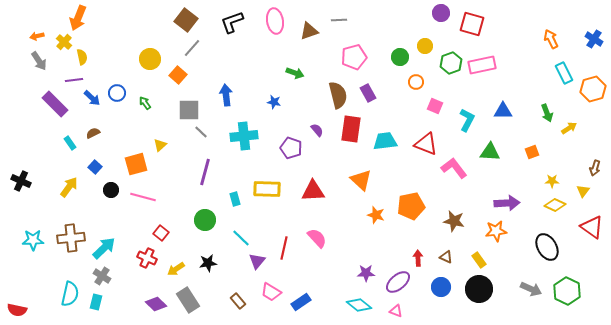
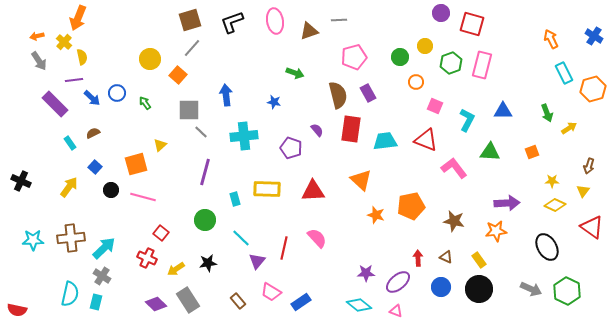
brown square at (186, 20): moved 4 px right; rotated 35 degrees clockwise
blue cross at (594, 39): moved 3 px up
pink rectangle at (482, 65): rotated 64 degrees counterclockwise
red triangle at (426, 144): moved 4 px up
brown arrow at (595, 168): moved 6 px left, 2 px up
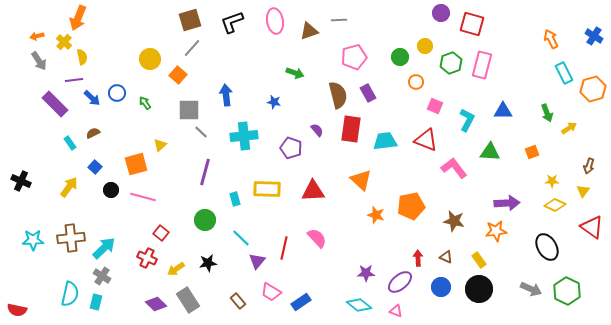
purple ellipse at (398, 282): moved 2 px right
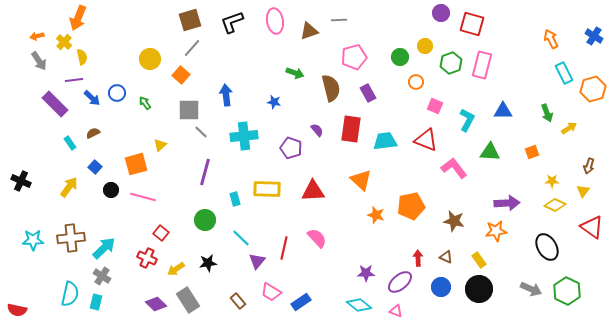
orange square at (178, 75): moved 3 px right
brown semicircle at (338, 95): moved 7 px left, 7 px up
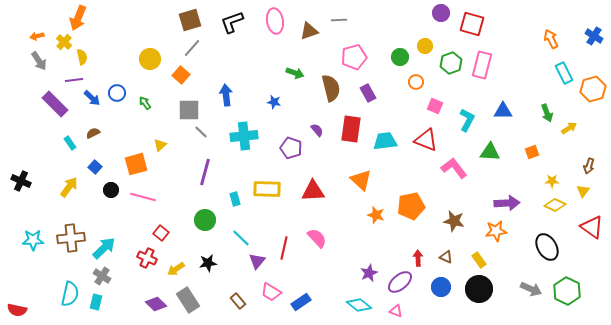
purple star at (366, 273): moved 3 px right; rotated 24 degrees counterclockwise
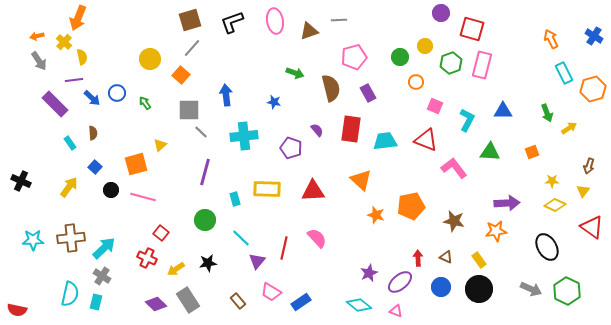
red square at (472, 24): moved 5 px down
brown semicircle at (93, 133): rotated 112 degrees clockwise
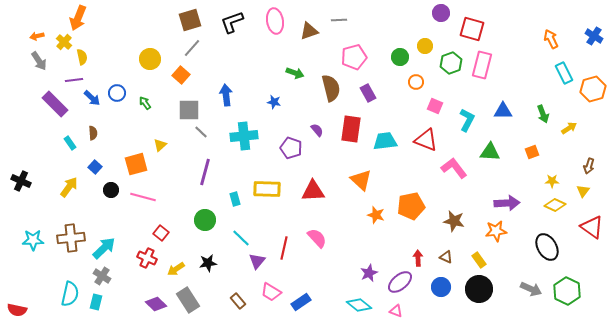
green arrow at (547, 113): moved 4 px left, 1 px down
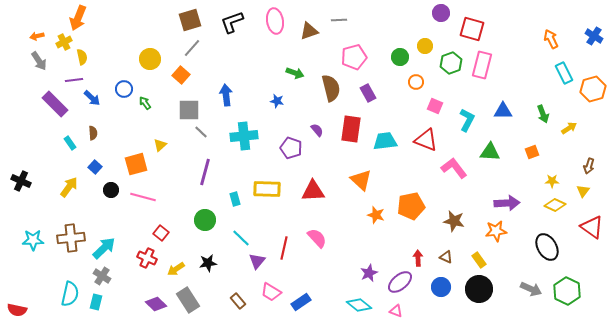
yellow cross at (64, 42): rotated 21 degrees clockwise
blue circle at (117, 93): moved 7 px right, 4 px up
blue star at (274, 102): moved 3 px right, 1 px up
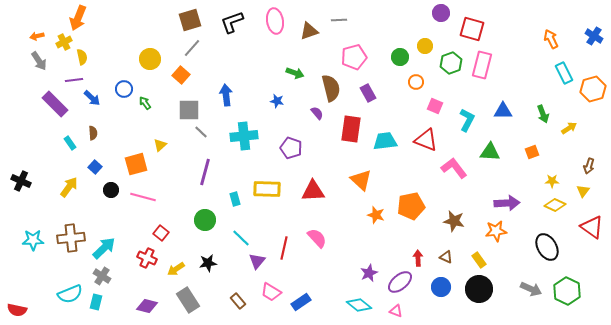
purple semicircle at (317, 130): moved 17 px up
cyan semicircle at (70, 294): rotated 55 degrees clockwise
purple diamond at (156, 304): moved 9 px left, 2 px down; rotated 30 degrees counterclockwise
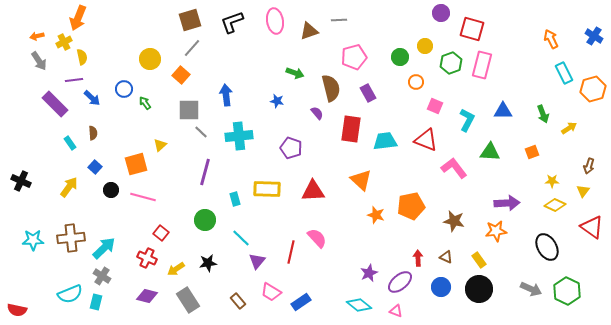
cyan cross at (244, 136): moved 5 px left
red line at (284, 248): moved 7 px right, 4 px down
purple diamond at (147, 306): moved 10 px up
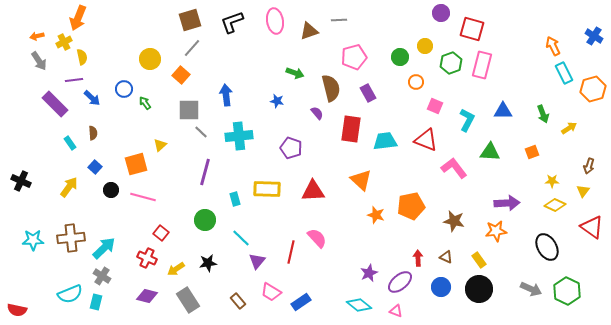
orange arrow at (551, 39): moved 2 px right, 7 px down
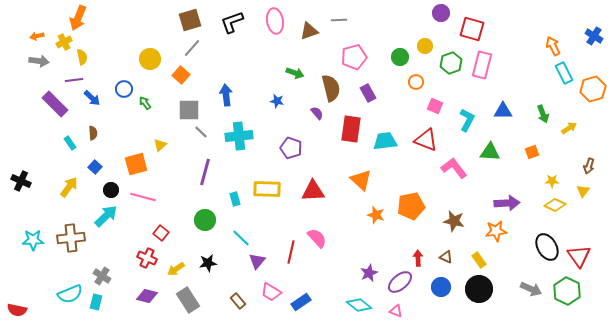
gray arrow at (39, 61): rotated 48 degrees counterclockwise
red triangle at (592, 227): moved 13 px left, 29 px down; rotated 20 degrees clockwise
cyan arrow at (104, 248): moved 2 px right, 32 px up
